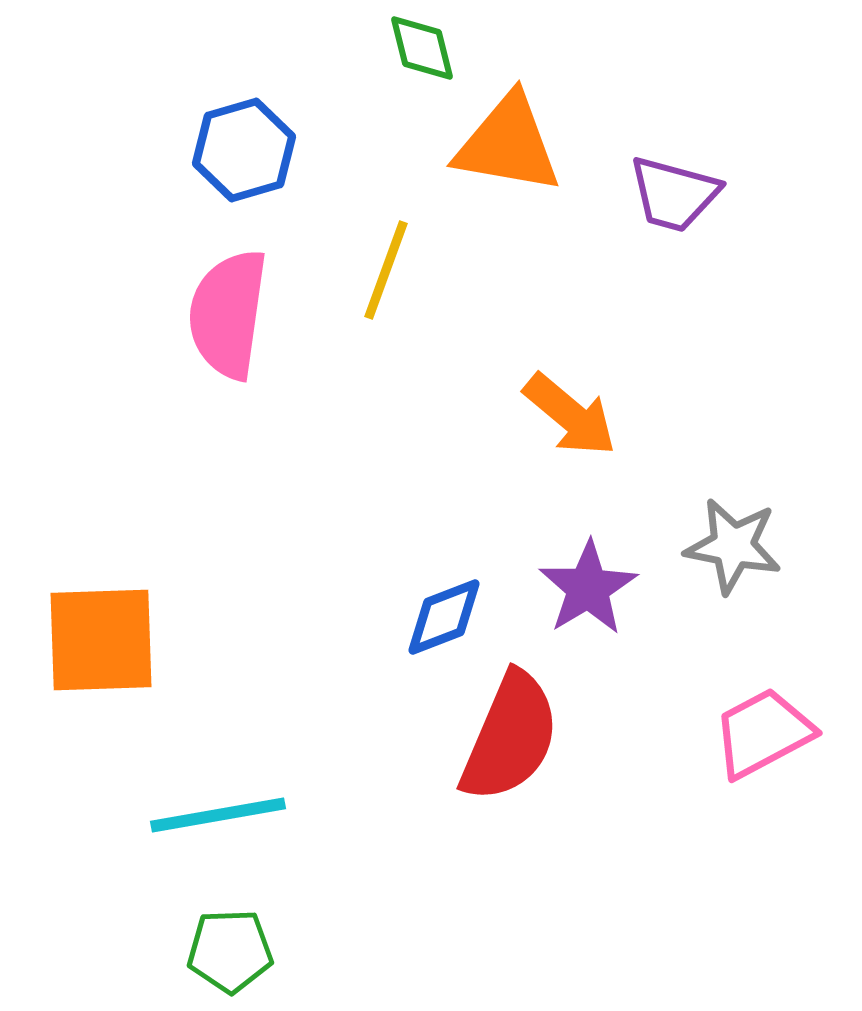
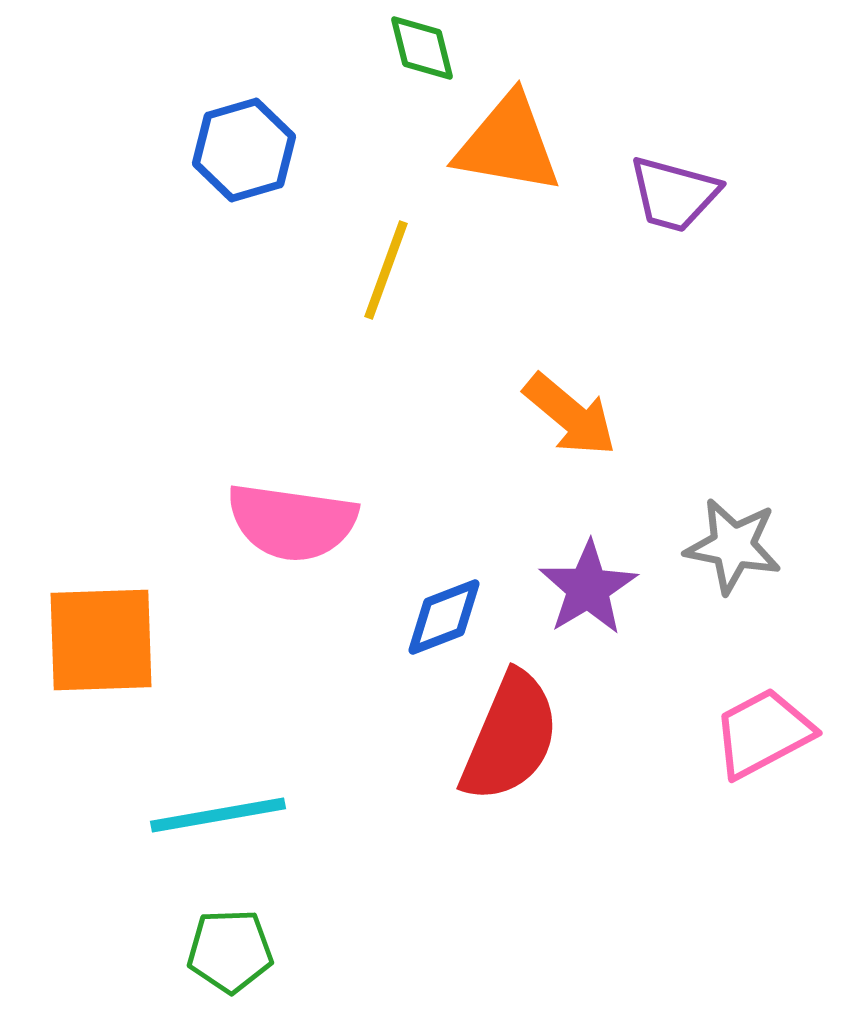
pink semicircle: moved 64 px right, 208 px down; rotated 90 degrees counterclockwise
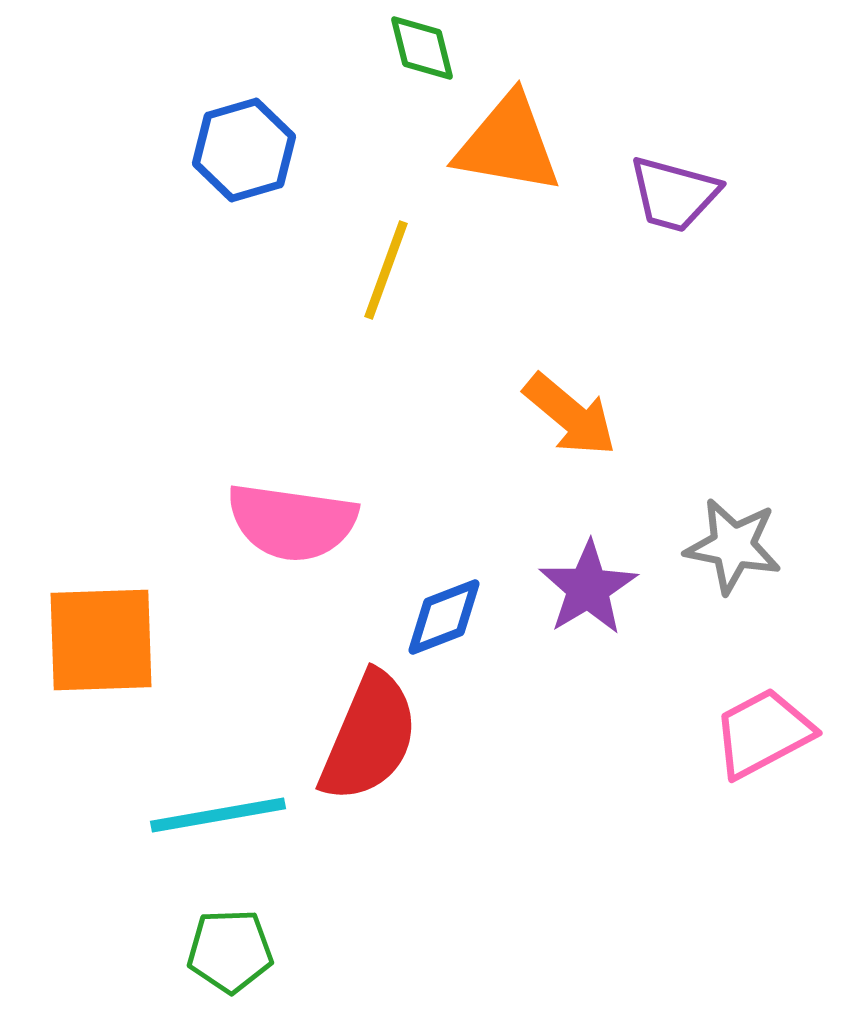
red semicircle: moved 141 px left
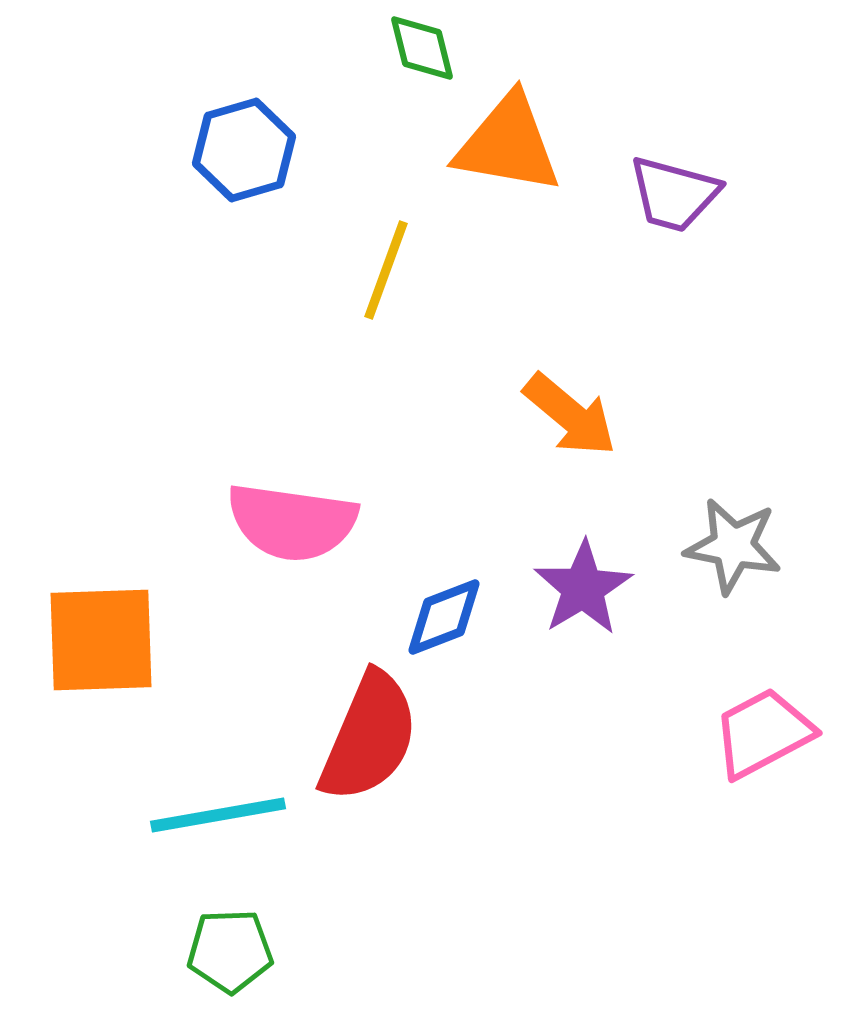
purple star: moved 5 px left
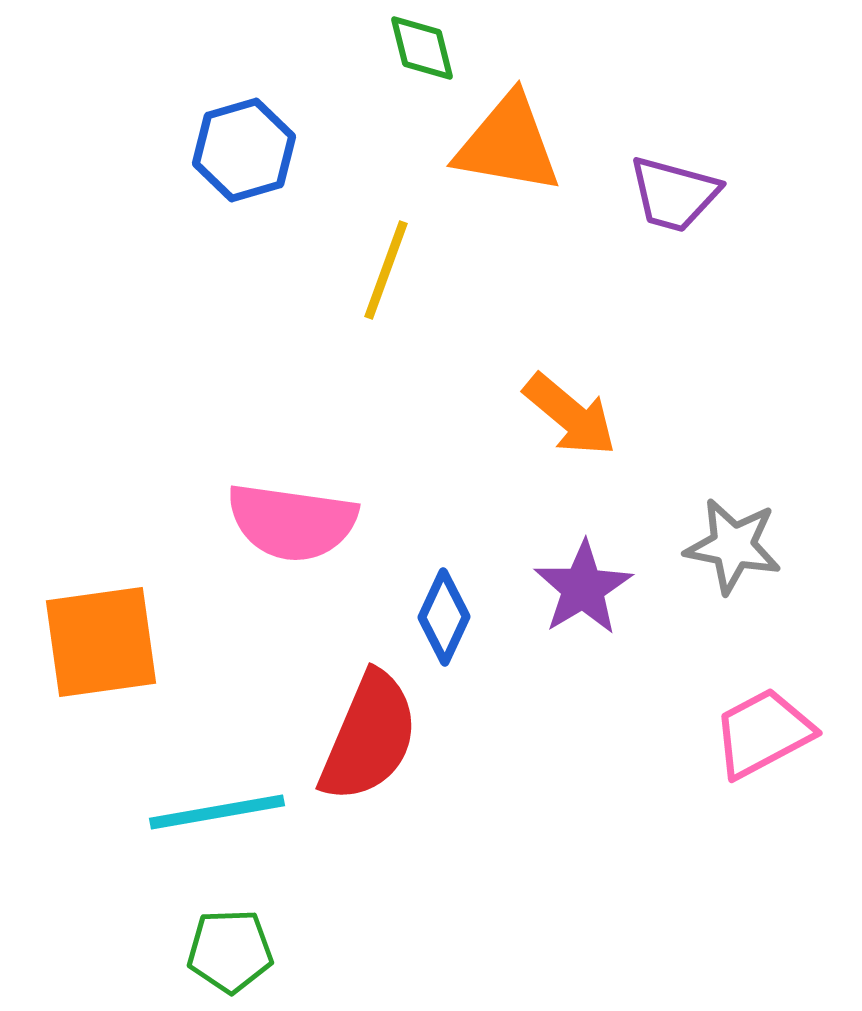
blue diamond: rotated 44 degrees counterclockwise
orange square: moved 2 px down; rotated 6 degrees counterclockwise
cyan line: moved 1 px left, 3 px up
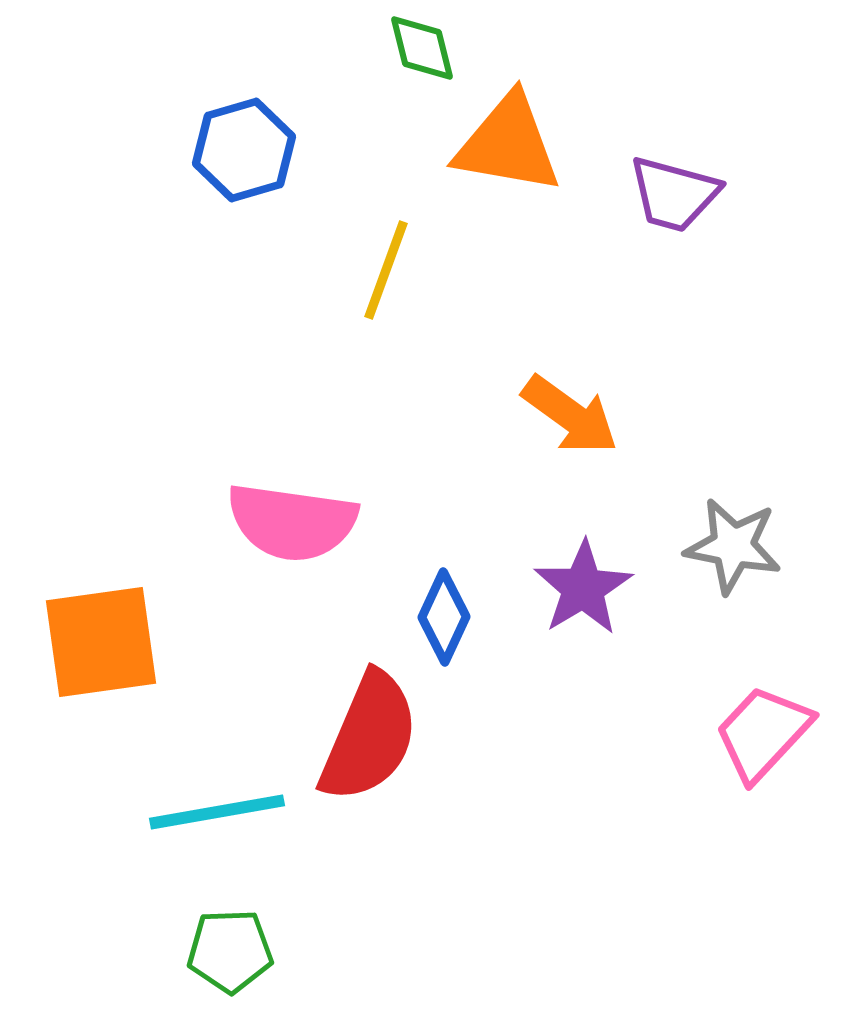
orange arrow: rotated 4 degrees counterclockwise
pink trapezoid: rotated 19 degrees counterclockwise
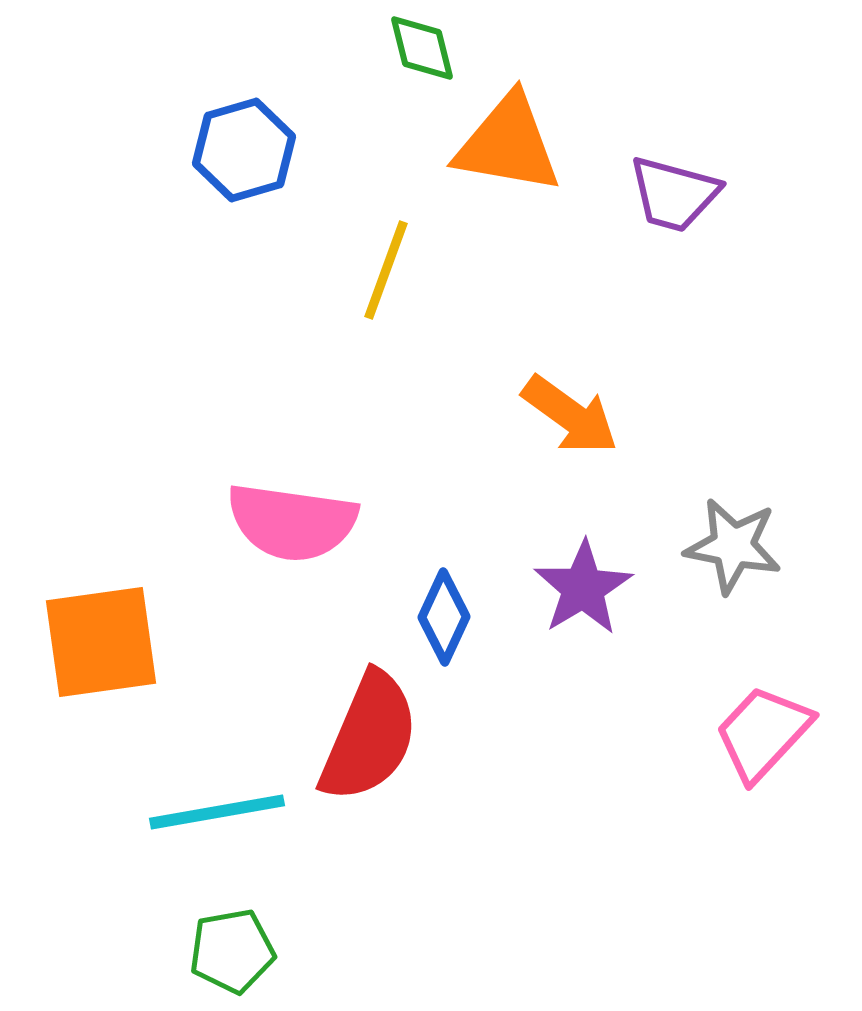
green pentagon: moved 2 px right; rotated 8 degrees counterclockwise
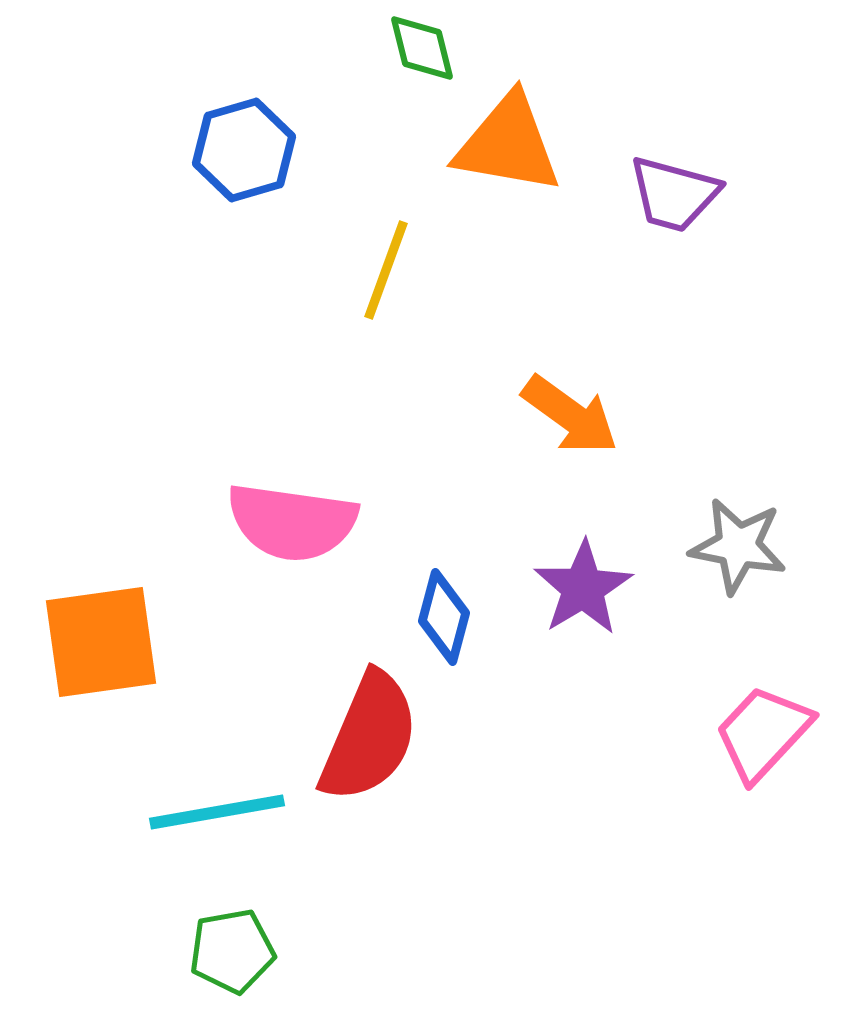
gray star: moved 5 px right
blue diamond: rotated 10 degrees counterclockwise
